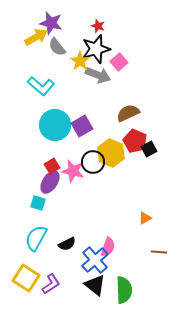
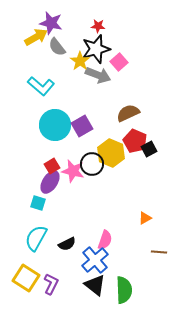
red star: rotated 16 degrees counterclockwise
black circle: moved 1 px left, 2 px down
pink semicircle: moved 3 px left, 7 px up
purple L-shape: rotated 30 degrees counterclockwise
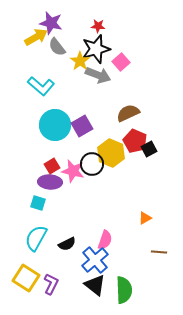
pink square: moved 2 px right
purple ellipse: rotated 60 degrees clockwise
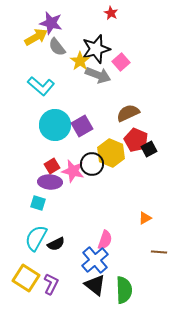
red star: moved 13 px right, 13 px up; rotated 24 degrees clockwise
red pentagon: moved 1 px right, 1 px up
black semicircle: moved 11 px left
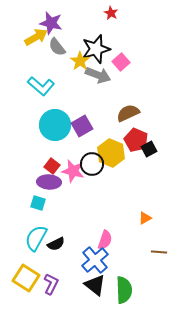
red square: rotated 21 degrees counterclockwise
purple ellipse: moved 1 px left
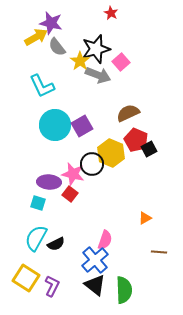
cyan L-shape: moved 1 px right; rotated 24 degrees clockwise
red square: moved 18 px right, 28 px down
pink star: moved 3 px down
purple L-shape: moved 1 px right, 2 px down
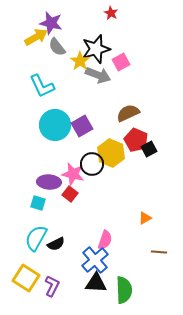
pink square: rotated 12 degrees clockwise
black triangle: moved 1 px right, 2 px up; rotated 35 degrees counterclockwise
